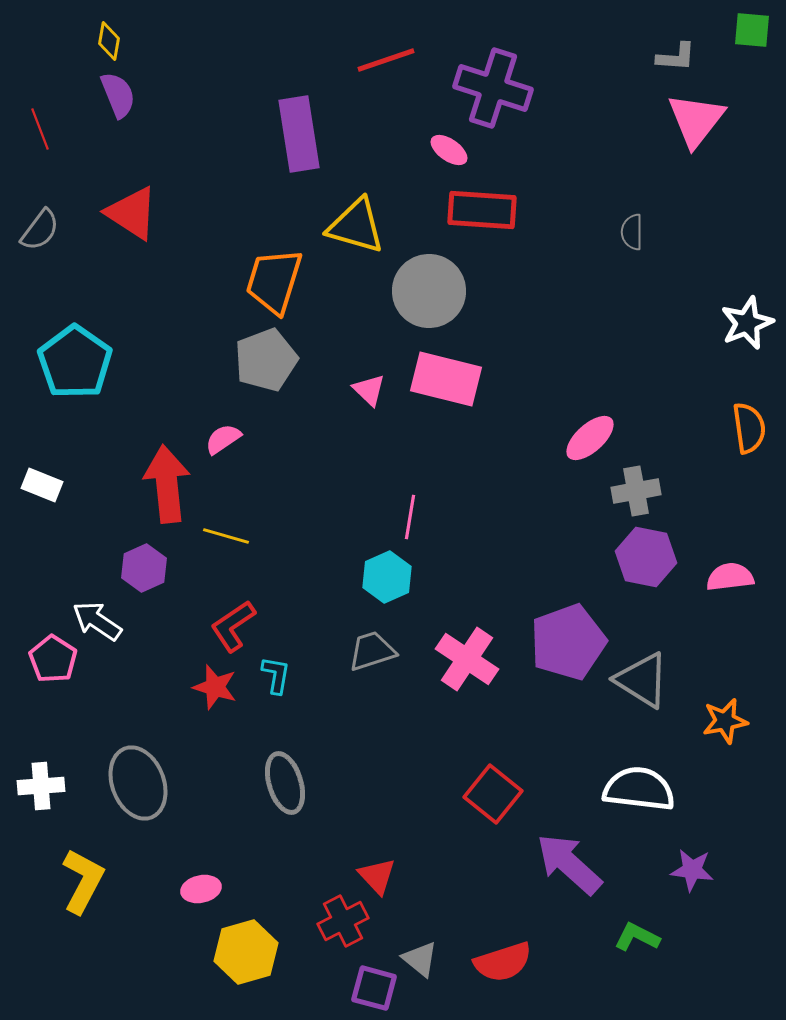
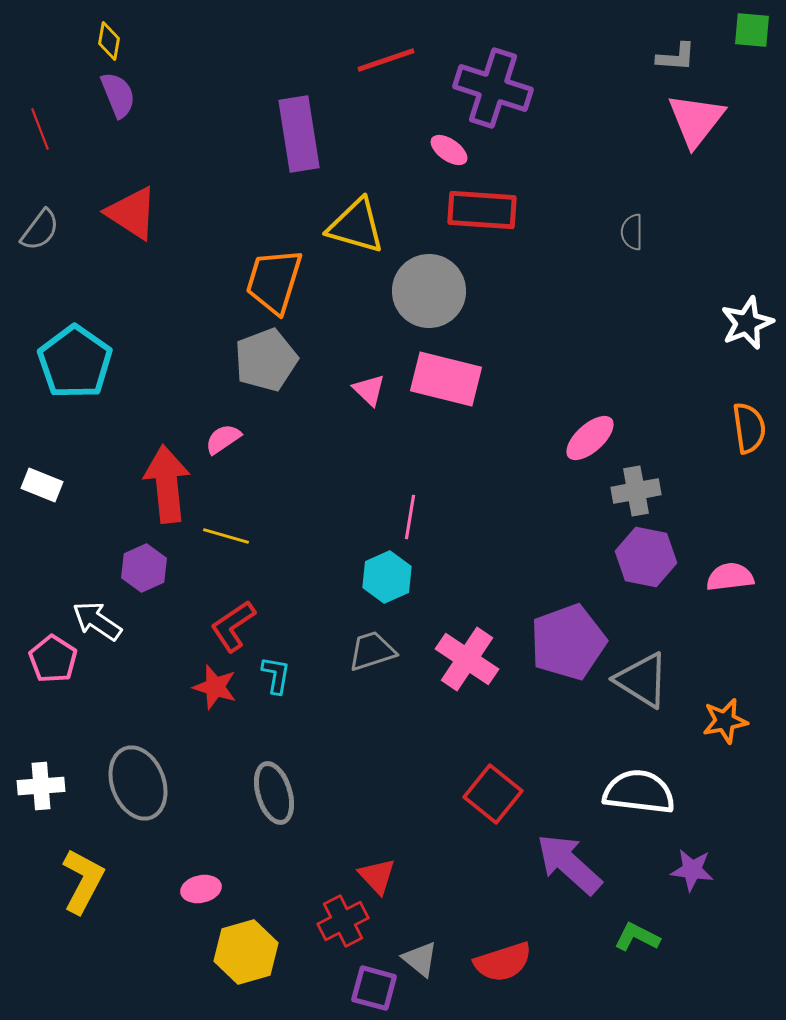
gray ellipse at (285, 783): moved 11 px left, 10 px down
white semicircle at (639, 789): moved 3 px down
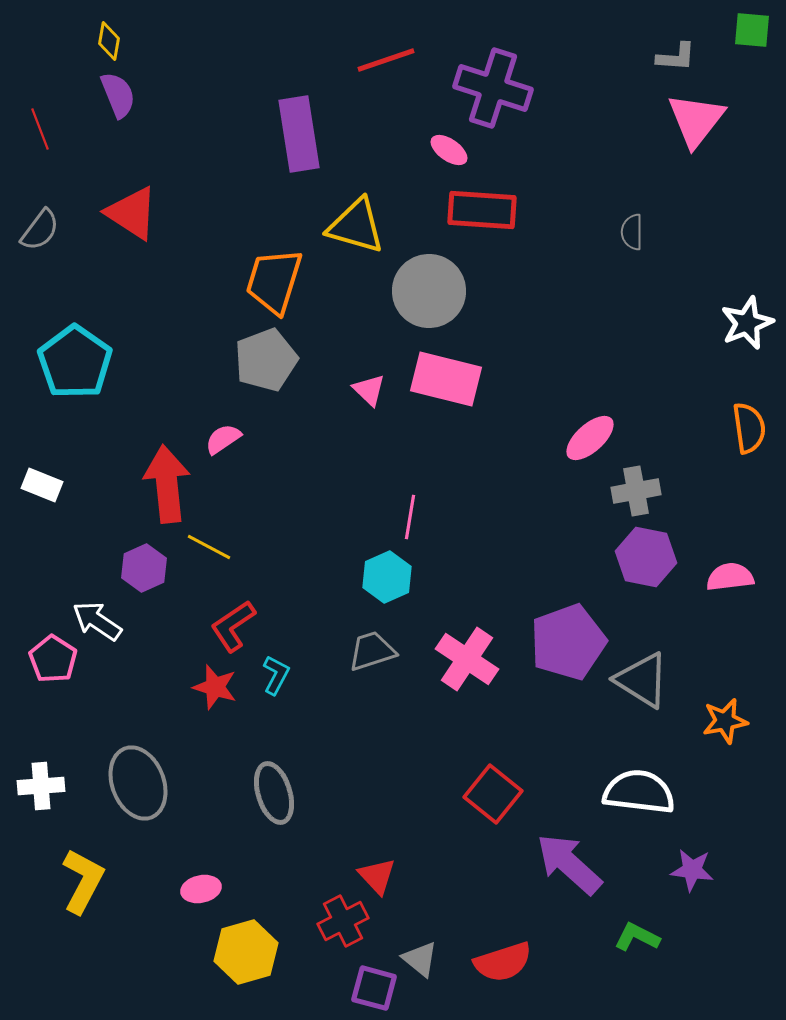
yellow line at (226, 536): moved 17 px left, 11 px down; rotated 12 degrees clockwise
cyan L-shape at (276, 675): rotated 18 degrees clockwise
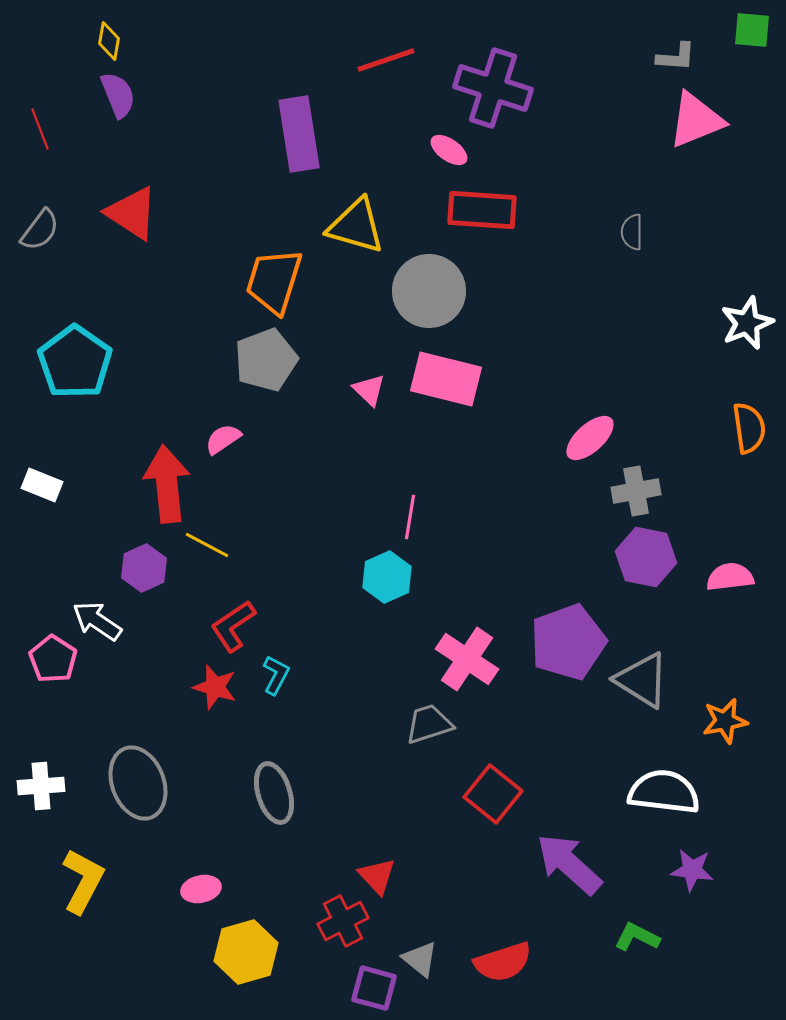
pink triangle at (696, 120): rotated 30 degrees clockwise
yellow line at (209, 547): moved 2 px left, 2 px up
gray trapezoid at (372, 651): moved 57 px right, 73 px down
white semicircle at (639, 792): moved 25 px right
